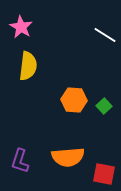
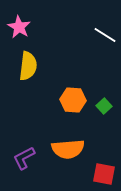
pink star: moved 2 px left
orange hexagon: moved 1 px left
orange semicircle: moved 8 px up
purple L-shape: moved 4 px right, 3 px up; rotated 45 degrees clockwise
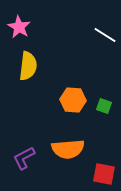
green square: rotated 28 degrees counterclockwise
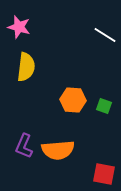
pink star: rotated 15 degrees counterclockwise
yellow semicircle: moved 2 px left, 1 px down
orange semicircle: moved 10 px left, 1 px down
purple L-shape: moved 12 px up; rotated 40 degrees counterclockwise
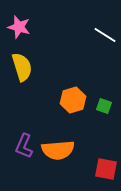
yellow semicircle: moved 4 px left; rotated 24 degrees counterclockwise
orange hexagon: rotated 20 degrees counterclockwise
red square: moved 2 px right, 5 px up
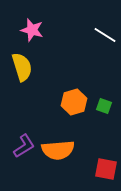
pink star: moved 13 px right, 3 px down
orange hexagon: moved 1 px right, 2 px down
purple L-shape: rotated 145 degrees counterclockwise
